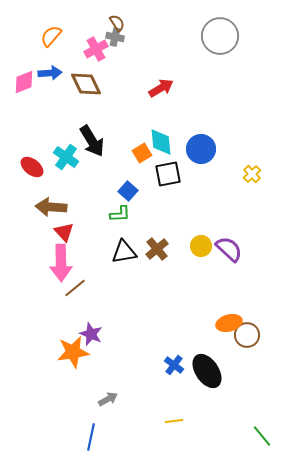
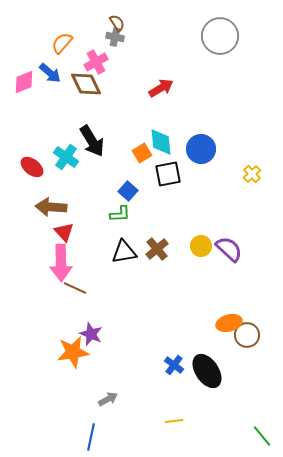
orange semicircle: moved 11 px right, 7 px down
pink cross: moved 13 px down
blue arrow: rotated 45 degrees clockwise
brown line: rotated 65 degrees clockwise
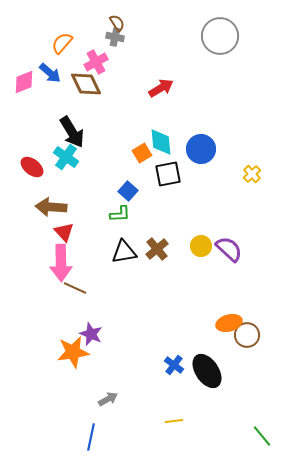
black arrow: moved 20 px left, 9 px up
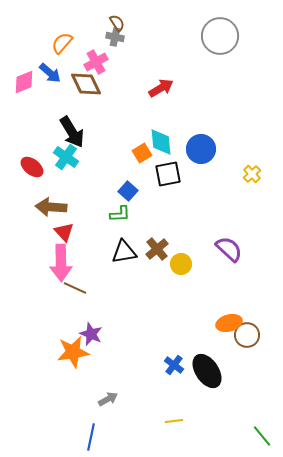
yellow circle: moved 20 px left, 18 px down
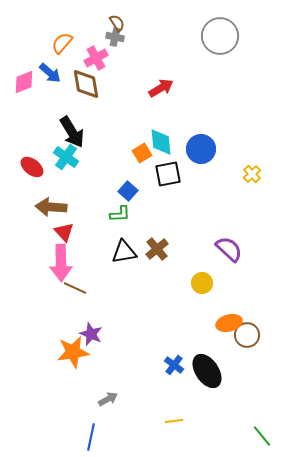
pink cross: moved 4 px up
brown diamond: rotated 16 degrees clockwise
yellow circle: moved 21 px right, 19 px down
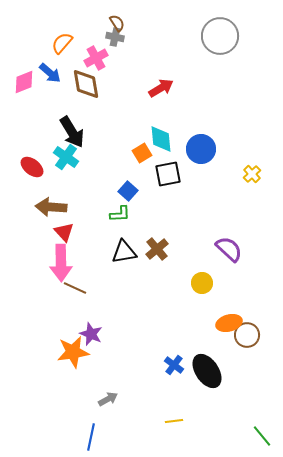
cyan diamond: moved 3 px up
